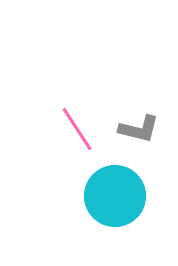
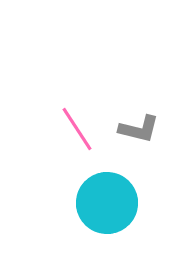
cyan circle: moved 8 px left, 7 px down
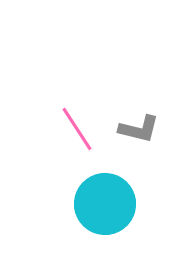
cyan circle: moved 2 px left, 1 px down
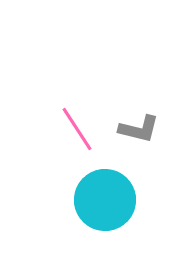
cyan circle: moved 4 px up
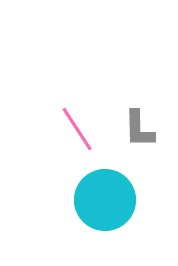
gray L-shape: rotated 75 degrees clockwise
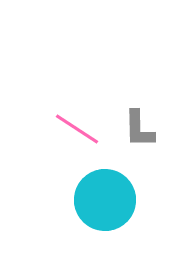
pink line: rotated 24 degrees counterclockwise
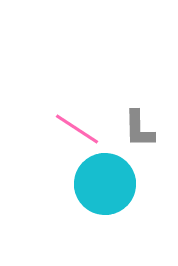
cyan circle: moved 16 px up
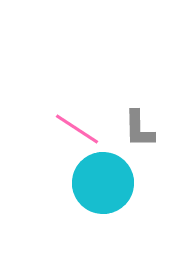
cyan circle: moved 2 px left, 1 px up
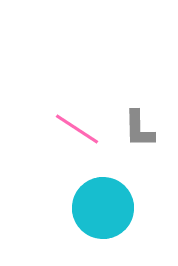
cyan circle: moved 25 px down
